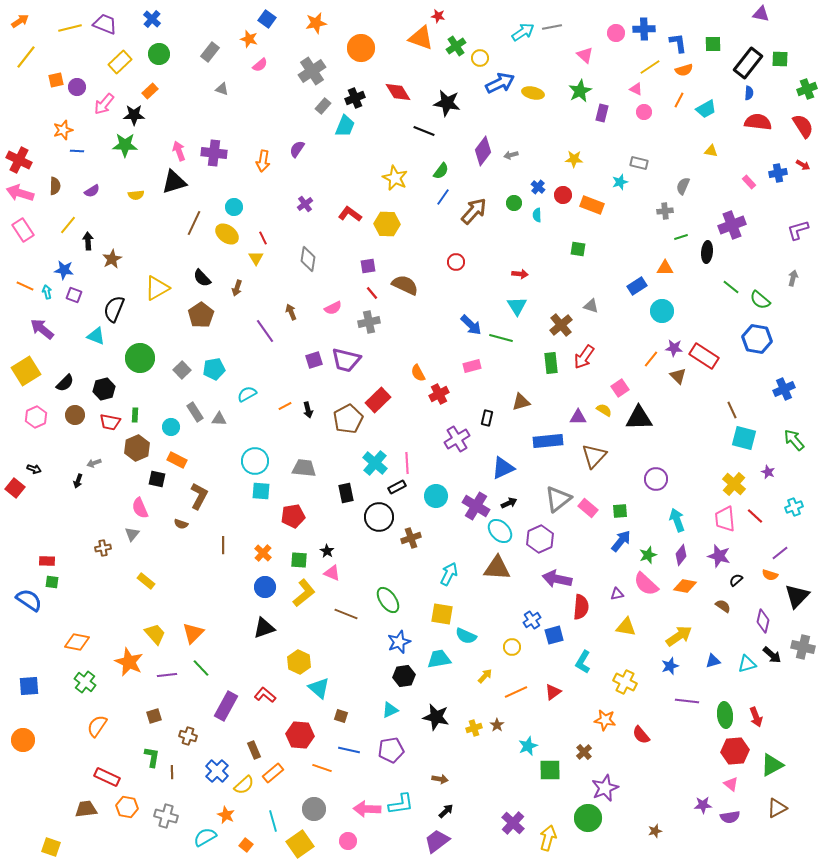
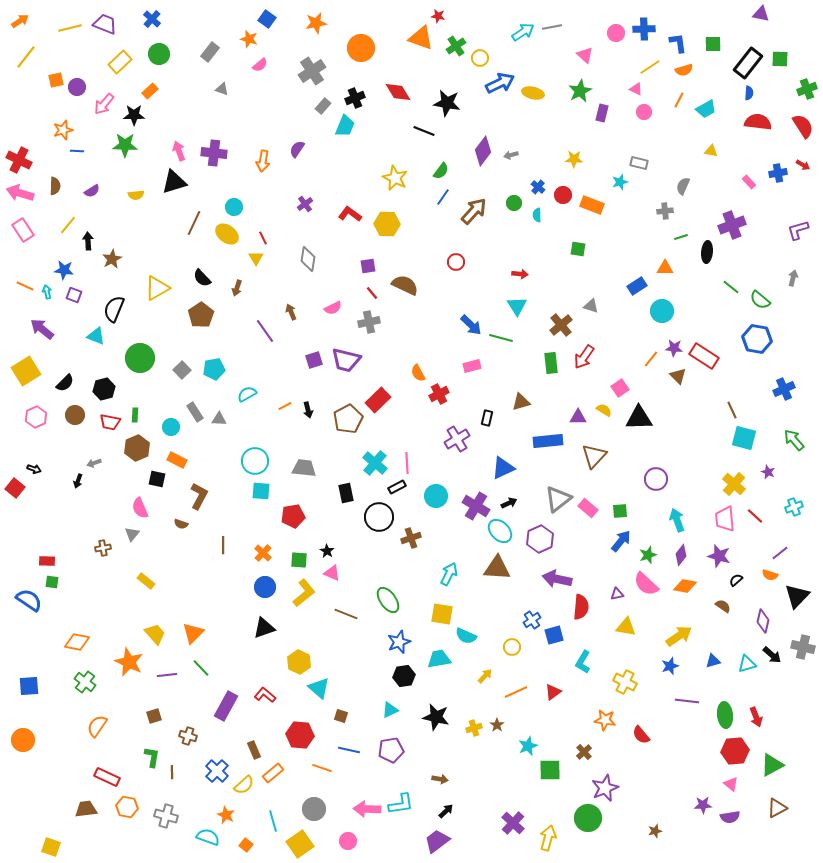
cyan semicircle at (205, 837): moved 3 px right; rotated 50 degrees clockwise
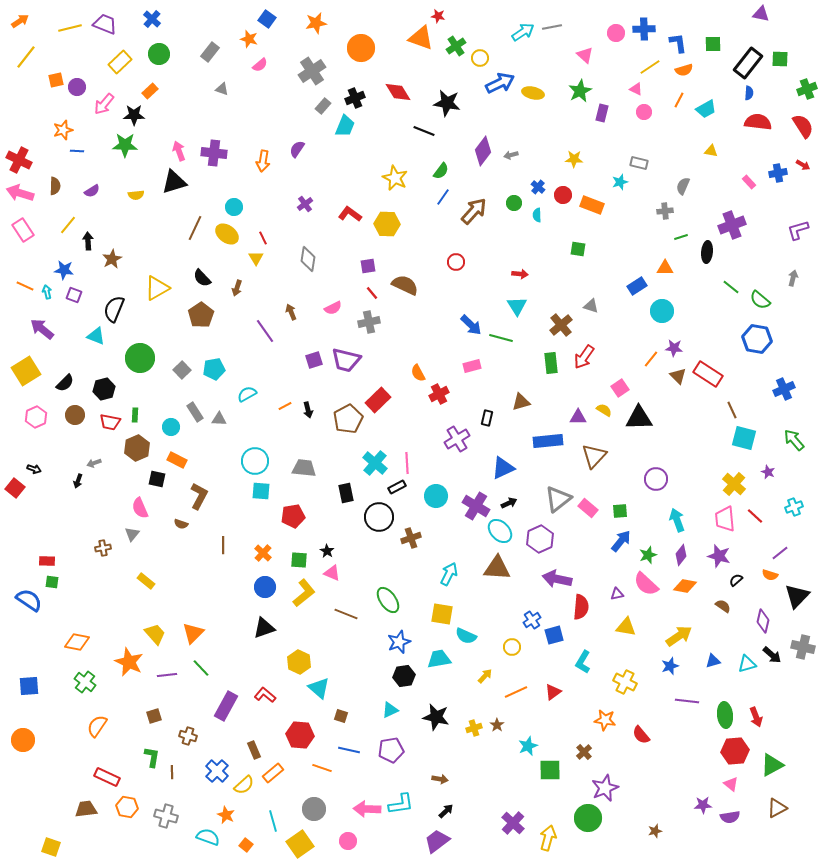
brown line at (194, 223): moved 1 px right, 5 px down
red rectangle at (704, 356): moved 4 px right, 18 px down
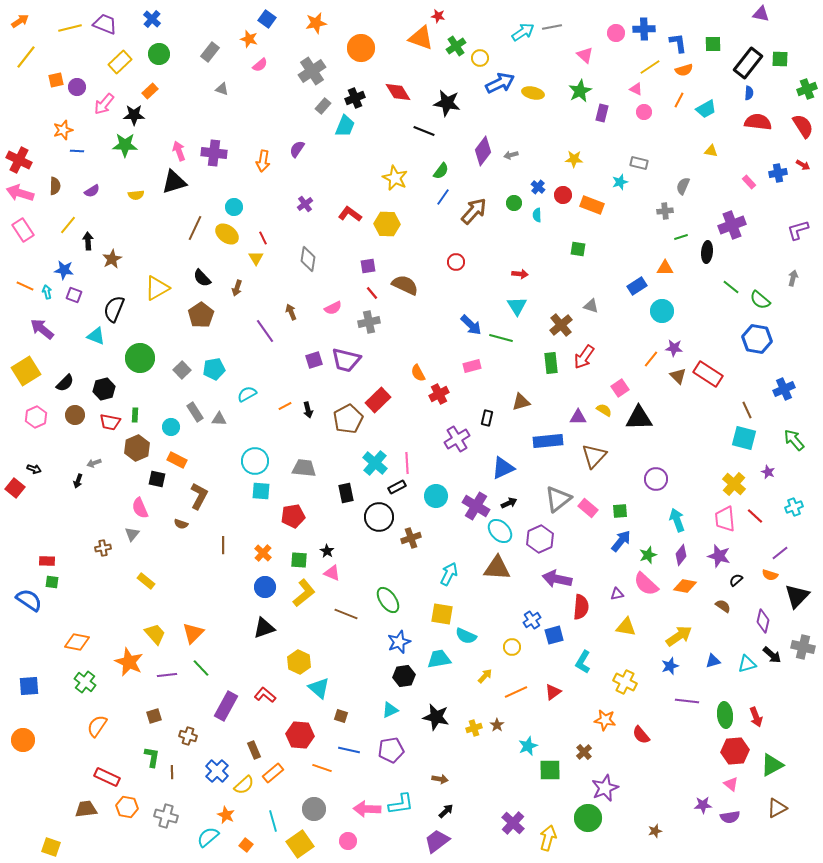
brown line at (732, 410): moved 15 px right
cyan semicircle at (208, 837): rotated 60 degrees counterclockwise
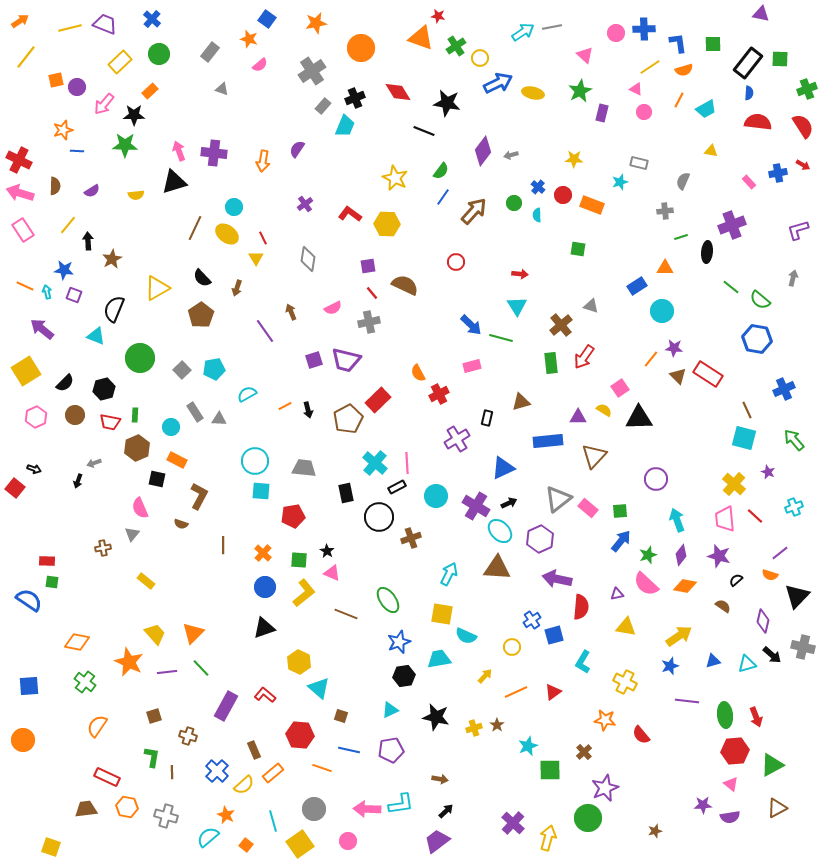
blue arrow at (500, 83): moved 2 px left
gray semicircle at (683, 186): moved 5 px up
purple line at (167, 675): moved 3 px up
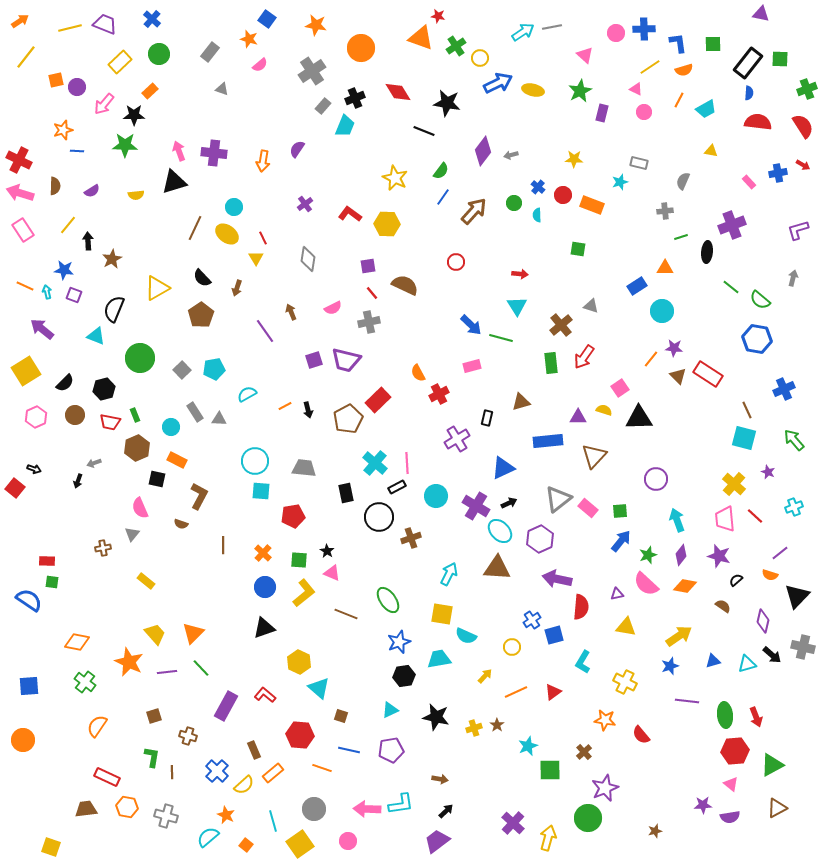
orange star at (316, 23): moved 2 px down; rotated 20 degrees clockwise
yellow ellipse at (533, 93): moved 3 px up
yellow semicircle at (604, 410): rotated 14 degrees counterclockwise
green rectangle at (135, 415): rotated 24 degrees counterclockwise
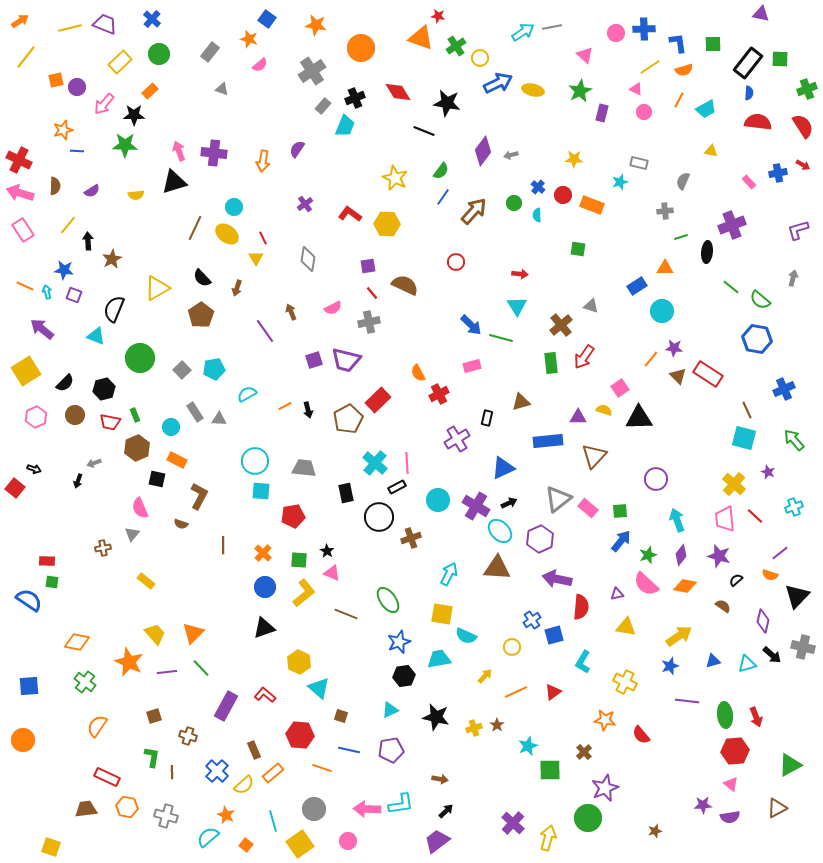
cyan circle at (436, 496): moved 2 px right, 4 px down
green triangle at (772, 765): moved 18 px right
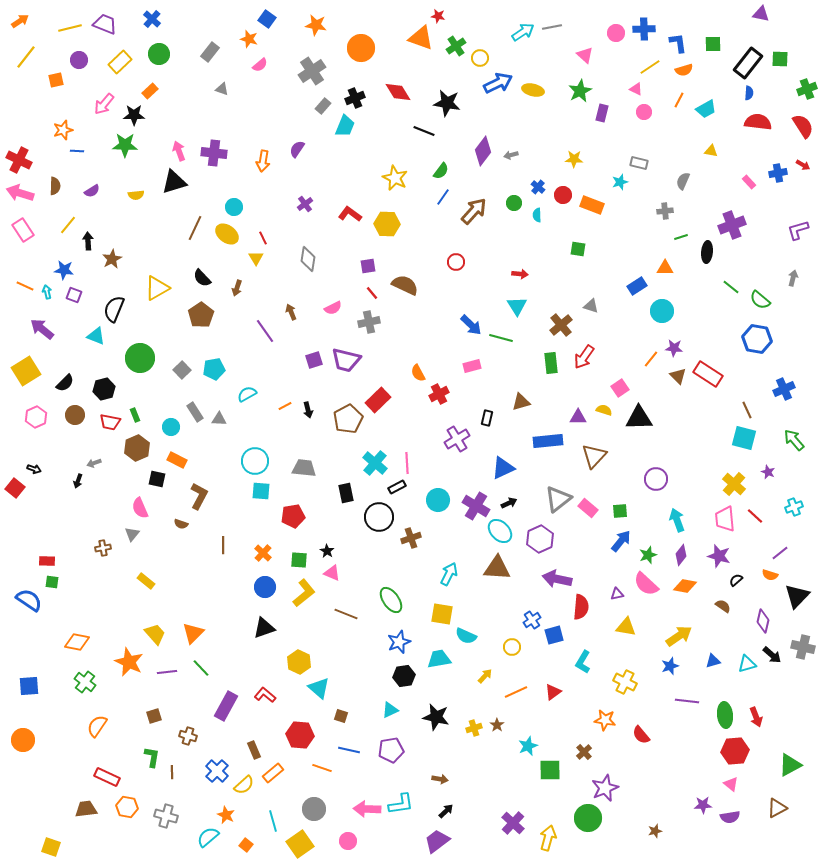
purple circle at (77, 87): moved 2 px right, 27 px up
green ellipse at (388, 600): moved 3 px right
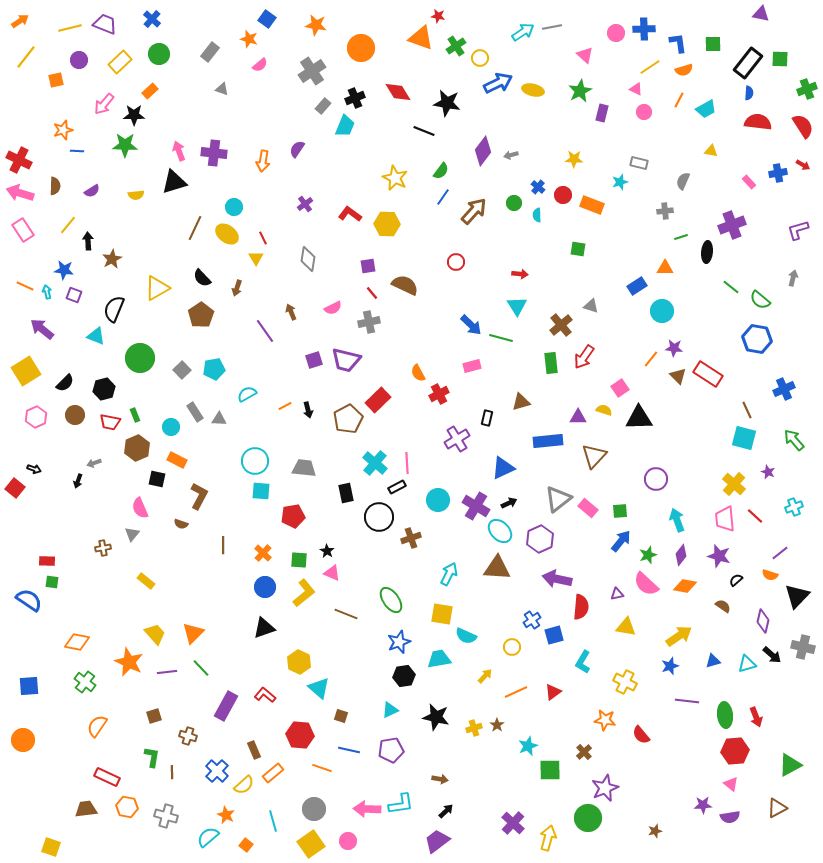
yellow square at (300, 844): moved 11 px right
